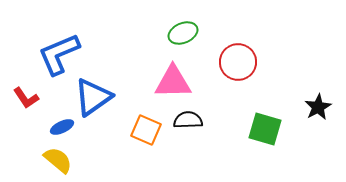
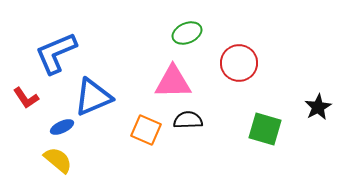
green ellipse: moved 4 px right
blue L-shape: moved 3 px left, 1 px up
red circle: moved 1 px right, 1 px down
blue triangle: rotated 12 degrees clockwise
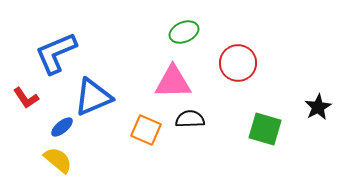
green ellipse: moved 3 px left, 1 px up
red circle: moved 1 px left
black semicircle: moved 2 px right, 1 px up
blue ellipse: rotated 15 degrees counterclockwise
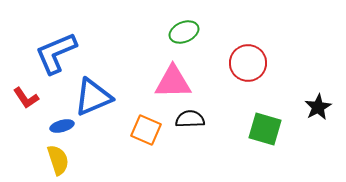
red circle: moved 10 px right
blue ellipse: moved 1 px up; rotated 25 degrees clockwise
yellow semicircle: rotated 32 degrees clockwise
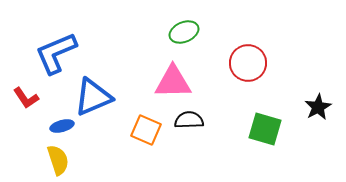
black semicircle: moved 1 px left, 1 px down
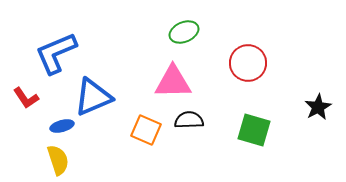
green square: moved 11 px left, 1 px down
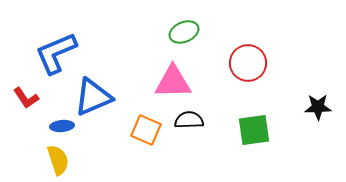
black star: rotated 28 degrees clockwise
blue ellipse: rotated 10 degrees clockwise
green square: rotated 24 degrees counterclockwise
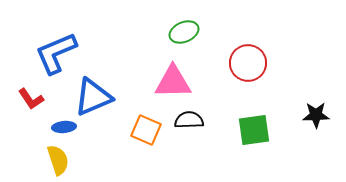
red L-shape: moved 5 px right, 1 px down
black star: moved 2 px left, 8 px down
blue ellipse: moved 2 px right, 1 px down
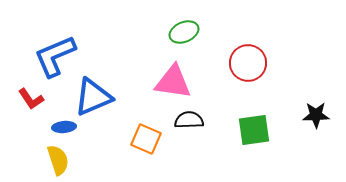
blue L-shape: moved 1 px left, 3 px down
pink triangle: rotated 9 degrees clockwise
orange square: moved 9 px down
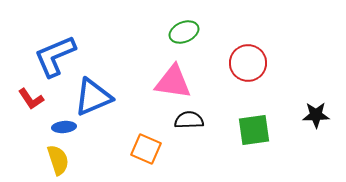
orange square: moved 10 px down
